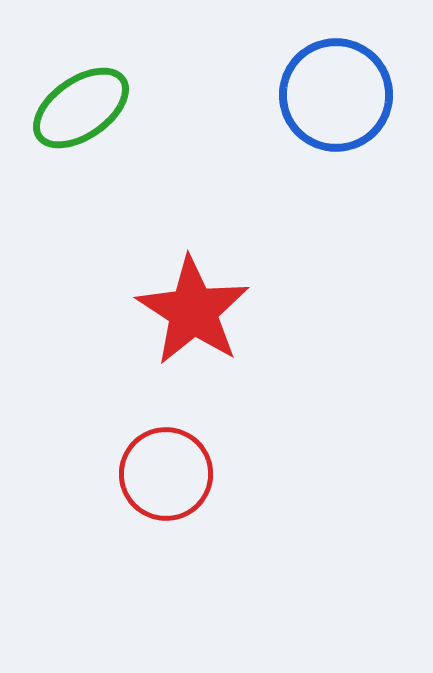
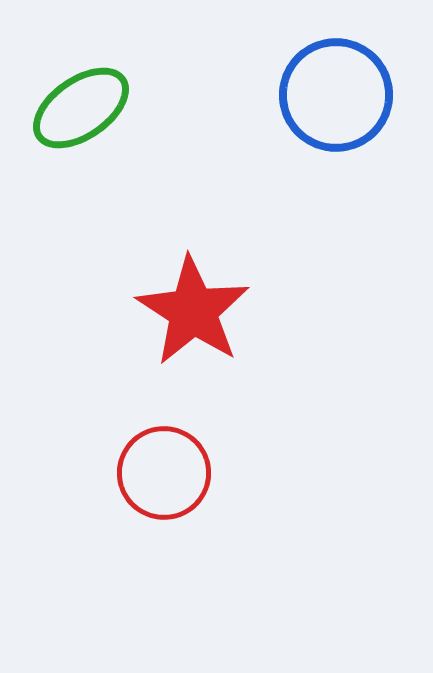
red circle: moved 2 px left, 1 px up
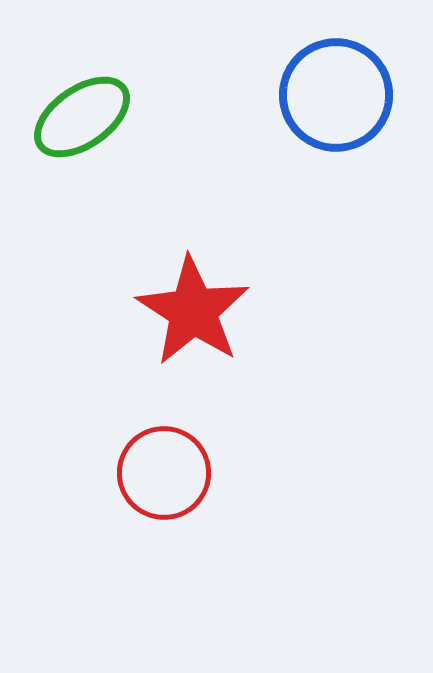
green ellipse: moved 1 px right, 9 px down
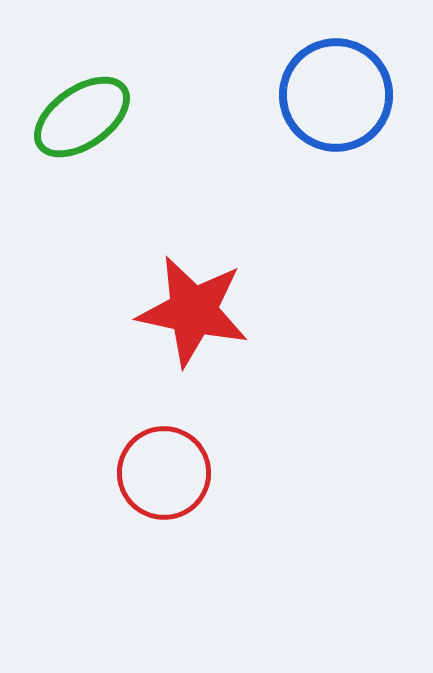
red star: rotated 21 degrees counterclockwise
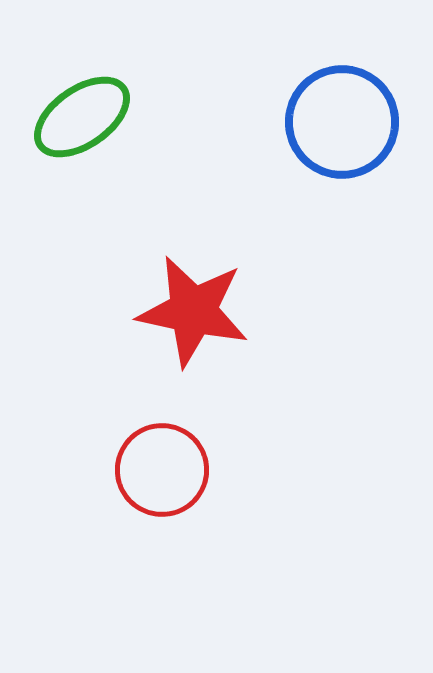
blue circle: moved 6 px right, 27 px down
red circle: moved 2 px left, 3 px up
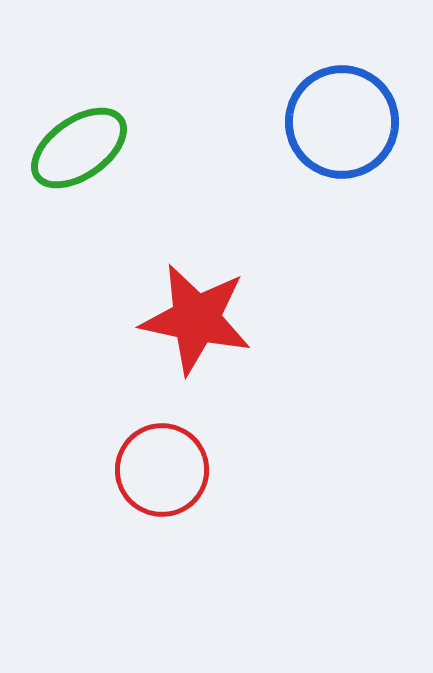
green ellipse: moved 3 px left, 31 px down
red star: moved 3 px right, 8 px down
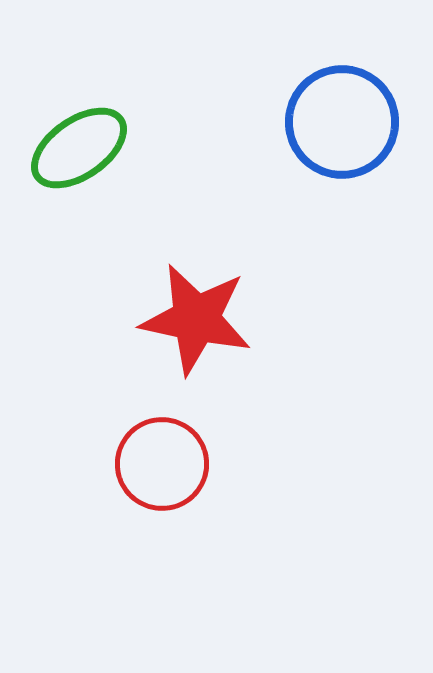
red circle: moved 6 px up
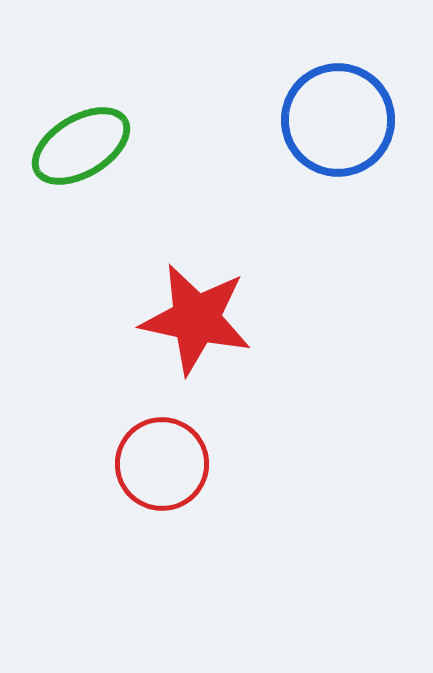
blue circle: moved 4 px left, 2 px up
green ellipse: moved 2 px right, 2 px up; rotated 4 degrees clockwise
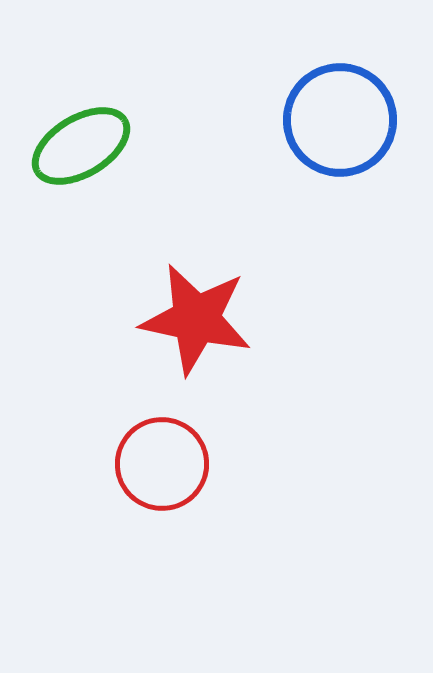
blue circle: moved 2 px right
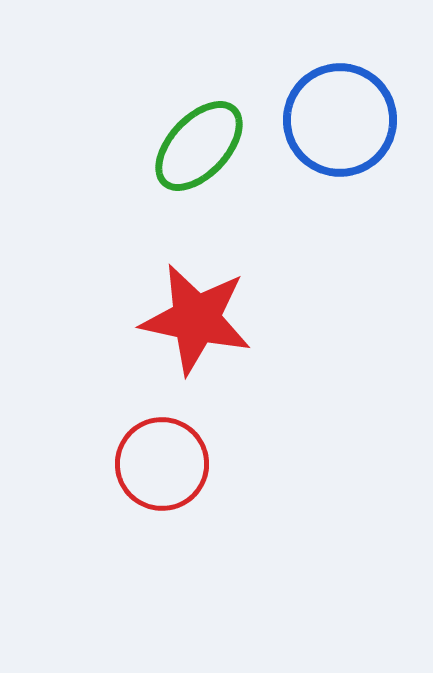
green ellipse: moved 118 px right; rotated 16 degrees counterclockwise
